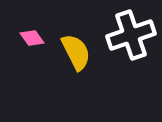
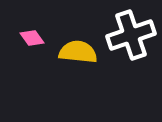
yellow semicircle: moved 2 px right; rotated 57 degrees counterclockwise
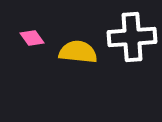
white cross: moved 1 px right, 2 px down; rotated 15 degrees clockwise
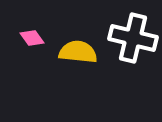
white cross: moved 1 px right, 1 px down; rotated 18 degrees clockwise
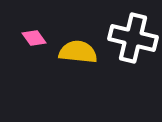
pink diamond: moved 2 px right
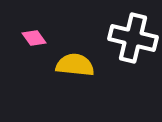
yellow semicircle: moved 3 px left, 13 px down
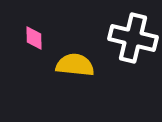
pink diamond: rotated 35 degrees clockwise
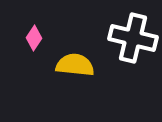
pink diamond: rotated 35 degrees clockwise
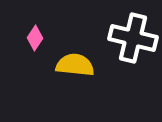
pink diamond: moved 1 px right
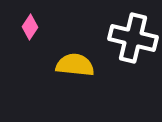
pink diamond: moved 5 px left, 11 px up
